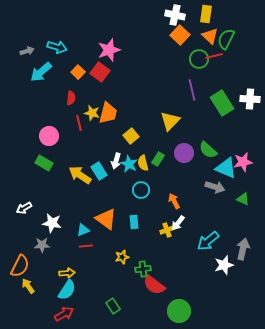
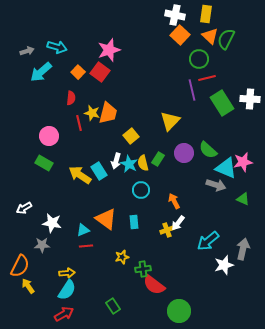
red line at (214, 56): moved 7 px left, 22 px down
gray arrow at (215, 187): moved 1 px right, 2 px up
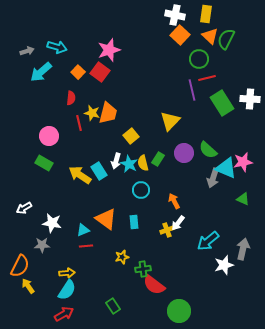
gray arrow at (216, 185): moved 3 px left, 7 px up; rotated 90 degrees clockwise
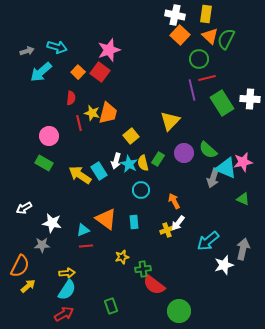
yellow arrow at (28, 286): rotated 84 degrees clockwise
green rectangle at (113, 306): moved 2 px left; rotated 14 degrees clockwise
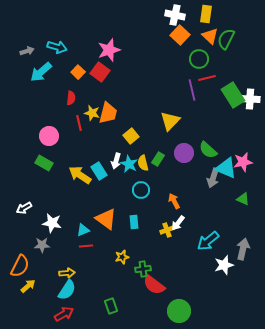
green rectangle at (222, 103): moved 11 px right, 8 px up
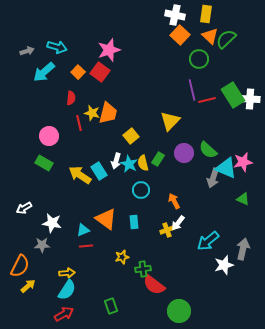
green semicircle at (226, 39): rotated 20 degrees clockwise
cyan arrow at (41, 72): moved 3 px right
red line at (207, 78): moved 22 px down
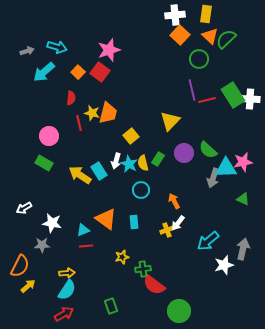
white cross at (175, 15): rotated 18 degrees counterclockwise
cyan triangle at (226, 168): rotated 25 degrees counterclockwise
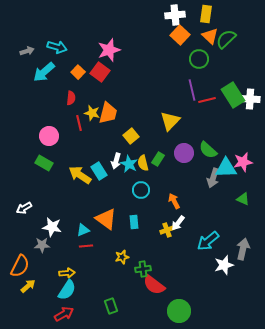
white star at (52, 223): moved 4 px down
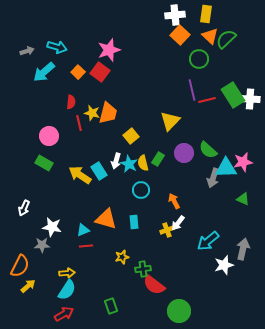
red semicircle at (71, 98): moved 4 px down
white arrow at (24, 208): rotated 35 degrees counterclockwise
orange triangle at (106, 219): rotated 20 degrees counterclockwise
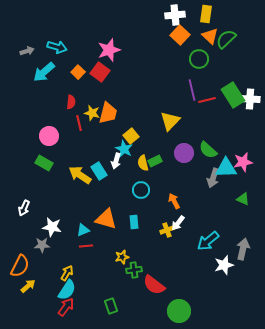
green rectangle at (158, 159): moved 3 px left, 2 px down; rotated 32 degrees clockwise
cyan star at (129, 164): moved 5 px left, 15 px up
green cross at (143, 269): moved 9 px left, 1 px down
yellow arrow at (67, 273): rotated 56 degrees counterclockwise
red arrow at (64, 314): moved 2 px right, 7 px up; rotated 24 degrees counterclockwise
